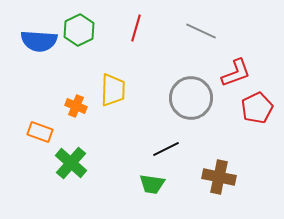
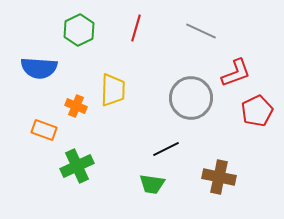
blue semicircle: moved 27 px down
red pentagon: moved 3 px down
orange rectangle: moved 4 px right, 2 px up
green cross: moved 6 px right, 3 px down; rotated 24 degrees clockwise
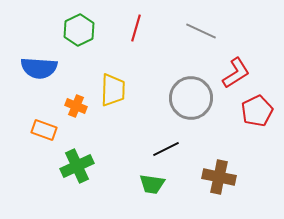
red L-shape: rotated 12 degrees counterclockwise
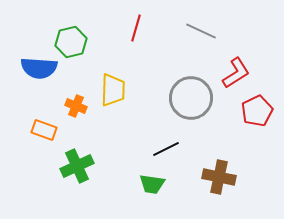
green hexagon: moved 8 px left, 12 px down; rotated 12 degrees clockwise
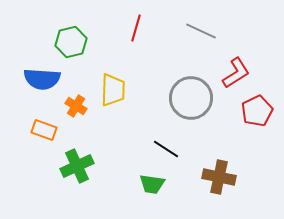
blue semicircle: moved 3 px right, 11 px down
orange cross: rotated 10 degrees clockwise
black line: rotated 60 degrees clockwise
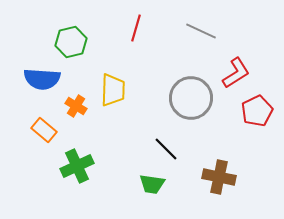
orange rectangle: rotated 20 degrees clockwise
black line: rotated 12 degrees clockwise
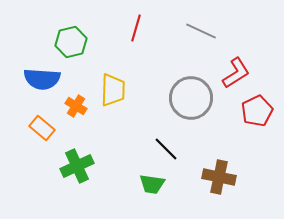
orange rectangle: moved 2 px left, 2 px up
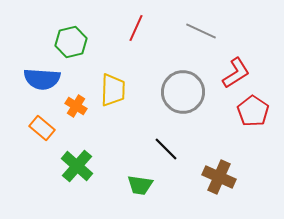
red line: rotated 8 degrees clockwise
gray circle: moved 8 px left, 6 px up
red pentagon: moved 4 px left; rotated 12 degrees counterclockwise
green cross: rotated 24 degrees counterclockwise
brown cross: rotated 12 degrees clockwise
green trapezoid: moved 12 px left, 1 px down
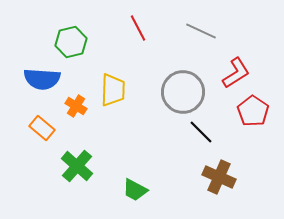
red line: moved 2 px right; rotated 52 degrees counterclockwise
black line: moved 35 px right, 17 px up
green trapezoid: moved 5 px left, 5 px down; rotated 20 degrees clockwise
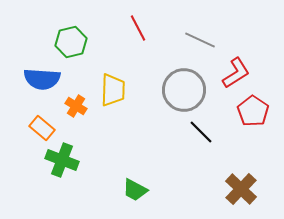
gray line: moved 1 px left, 9 px down
gray circle: moved 1 px right, 2 px up
green cross: moved 15 px left, 6 px up; rotated 20 degrees counterclockwise
brown cross: moved 22 px right, 12 px down; rotated 20 degrees clockwise
